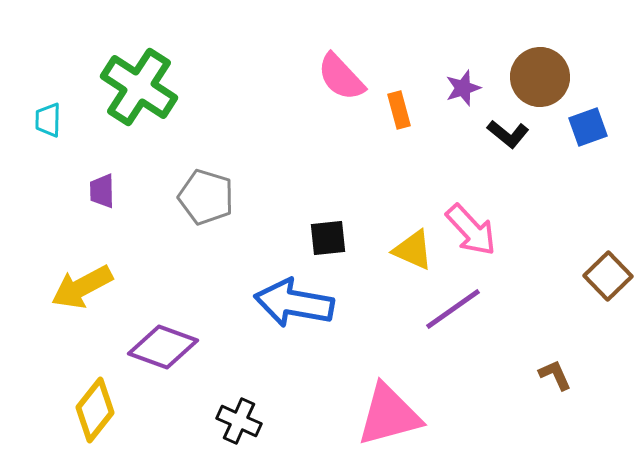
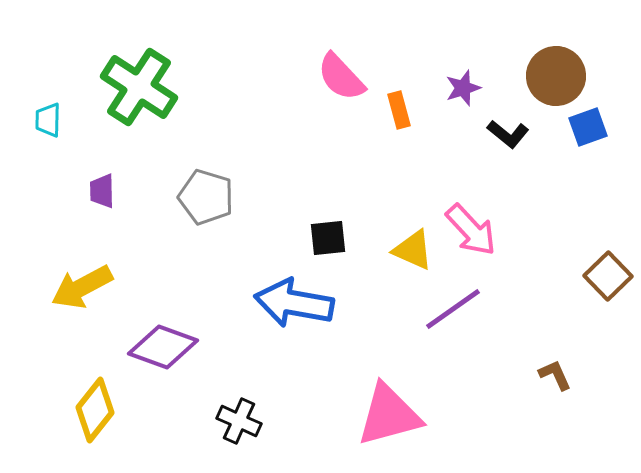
brown circle: moved 16 px right, 1 px up
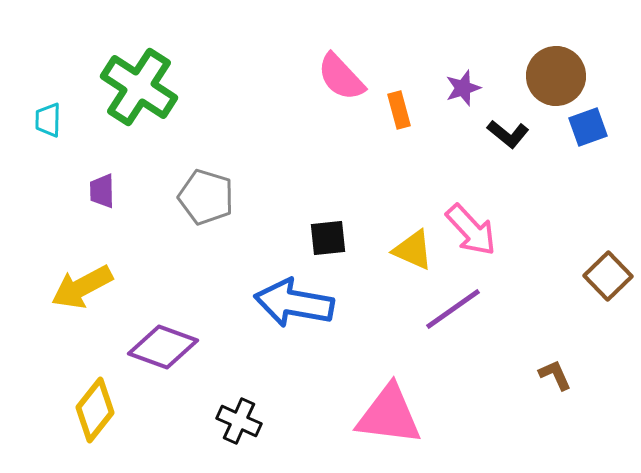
pink triangle: rotated 22 degrees clockwise
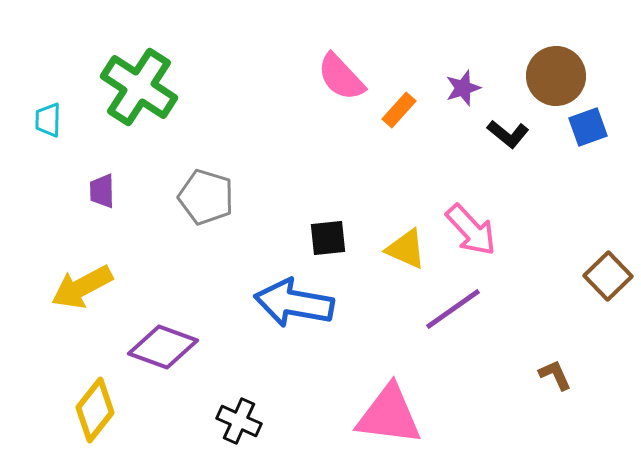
orange rectangle: rotated 57 degrees clockwise
yellow triangle: moved 7 px left, 1 px up
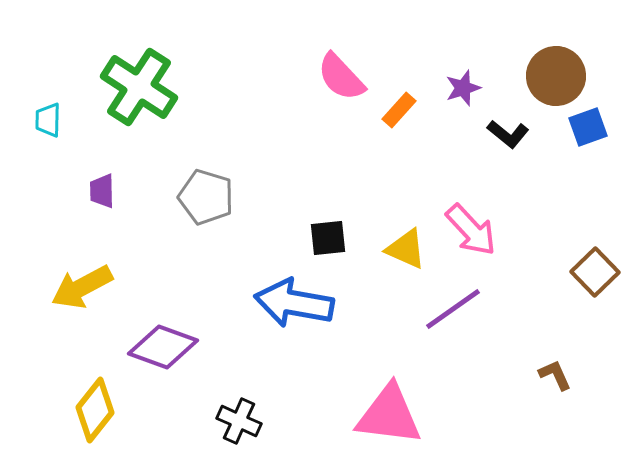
brown square: moved 13 px left, 4 px up
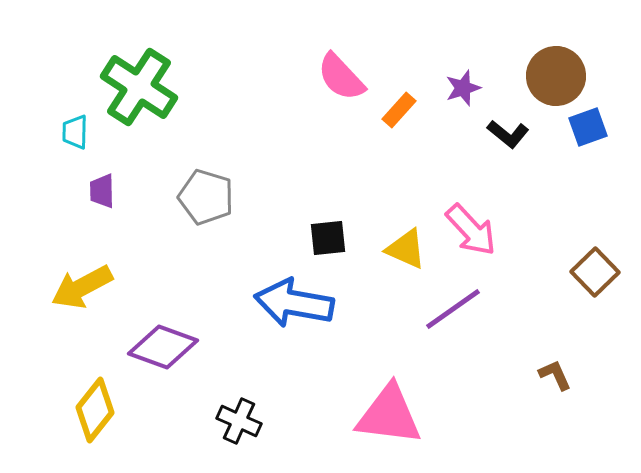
cyan trapezoid: moved 27 px right, 12 px down
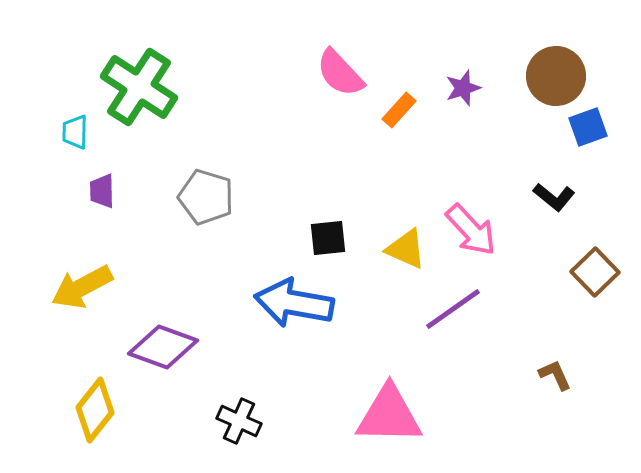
pink semicircle: moved 1 px left, 4 px up
black L-shape: moved 46 px right, 63 px down
pink triangle: rotated 6 degrees counterclockwise
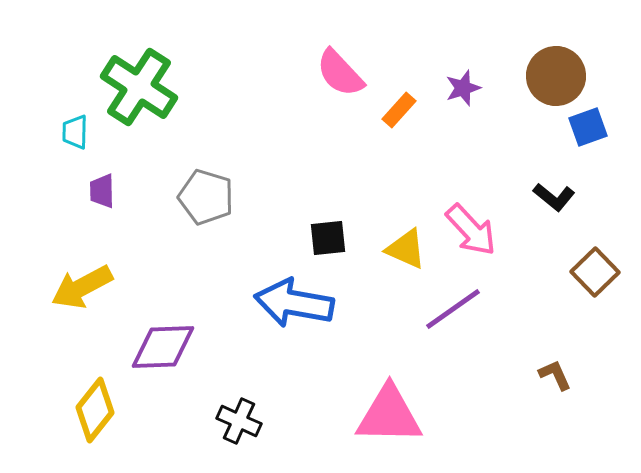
purple diamond: rotated 22 degrees counterclockwise
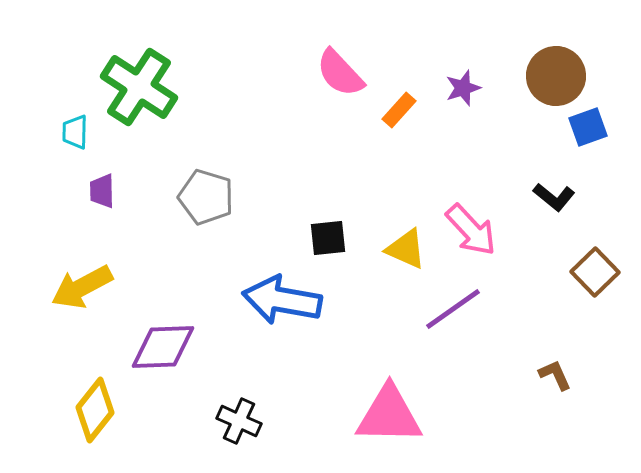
blue arrow: moved 12 px left, 3 px up
